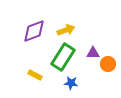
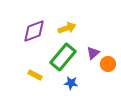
yellow arrow: moved 1 px right, 2 px up
purple triangle: rotated 40 degrees counterclockwise
green rectangle: rotated 8 degrees clockwise
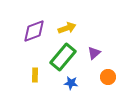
purple triangle: moved 1 px right
orange circle: moved 13 px down
yellow rectangle: rotated 64 degrees clockwise
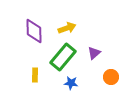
purple diamond: rotated 70 degrees counterclockwise
orange circle: moved 3 px right
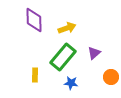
purple diamond: moved 11 px up
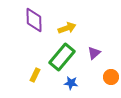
green rectangle: moved 1 px left
yellow rectangle: rotated 24 degrees clockwise
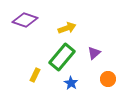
purple diamond: moved 9 px left; rotated 70 degrees counterclockwise
orange circle: moved 3 px left, 2 px down
blue star: rotated 24 degrees clockwise
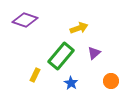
yellow arrow: moved 12 px right
green rectangle: moved 1 px left, 1 px up
orange circle: moved 3 px right, 2 px down
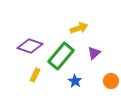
purple diamond: moved 5 px right, 26 px down
blue star: moved 4 px right, 2 px up
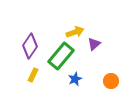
yellow arrow: moved 4 px left, 4 px down
purple diamond: rotated 75 degrees counterclockwise
purple triangle: moved 9 px up
yellow rectangle: moved 2 px left
blue star: moved 2 px up; rotated 16 degrees clockwise
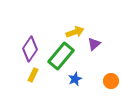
purple diamond: moved 3 px down
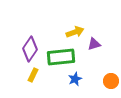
purple triangle: rotated 24 degrees clockwise
green rectangle: moved 1 px down; rotated 44 degrees clockwise
